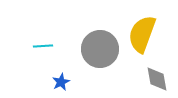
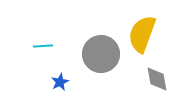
gray circle: moved 1 px right, 5 px down
blue star: moved 1 px left
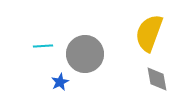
yellow semicircle: moved 7 px right, 1 px up
gray circle: moved 16 px left
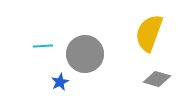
gray diamond: rotated 64 degrees counterclockwise
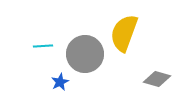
yellow semicircle: moved 25 px left
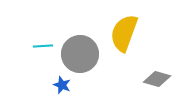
gray circle: moved 5 px left
blue star: moved 2 px right, 3 px down; rotated 24 degrees counterclockwise
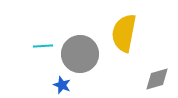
yellow semicircle: rotated 9 degrees counterclockwise
gray diamond: rotated 32 degrees counterclockwise
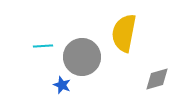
gray circle: moved 2 px right, 3 px down
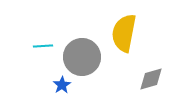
gray diamond: moved 6 px left
blue star: rotated 18 degrees clockwise
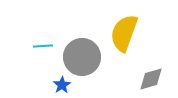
yellow semicircle: rotated 9 degrees clockwise
